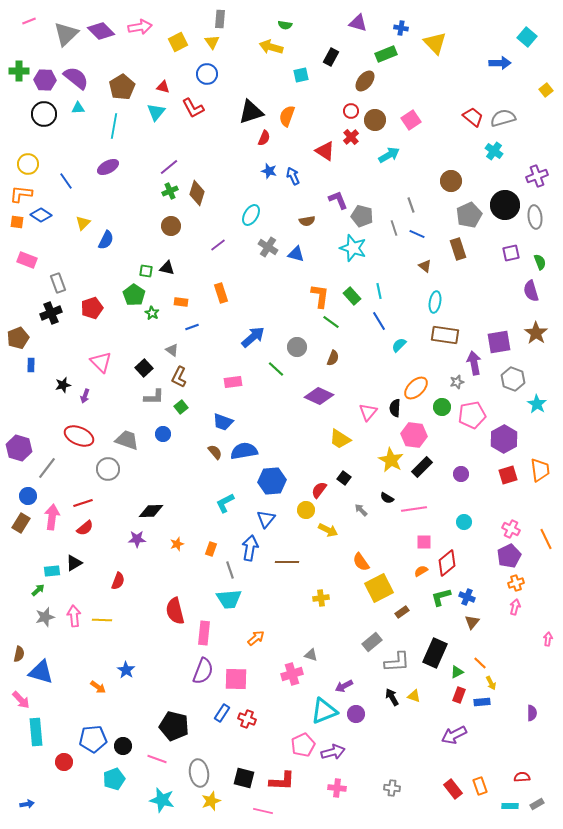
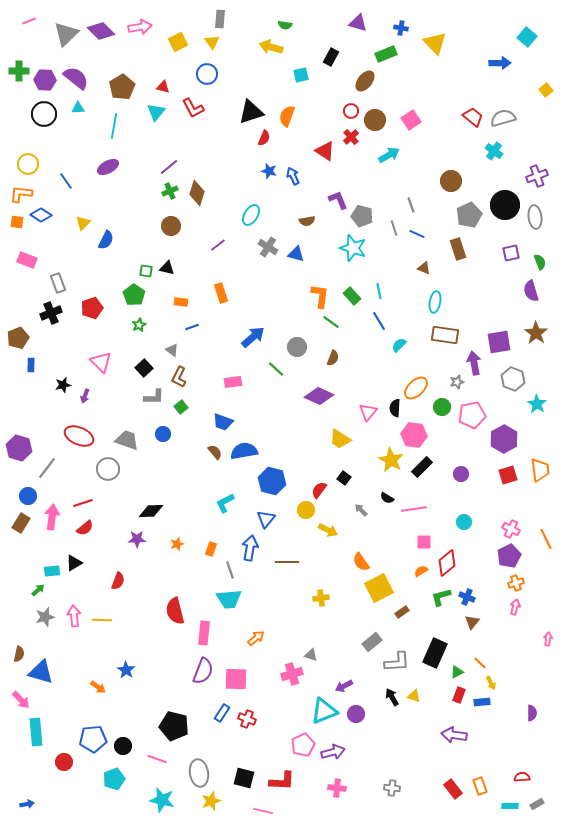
brown triangle at (425, 266): moved 1 px left, 2 px down; rotated 16 degrees counterclockwise
green star at (152, 313): moved 13 px left, 12 px down; rotated 16 degrees clockwise
blue hexagon at (272, 481): rotated 20 degrees clockwise
purple arrow at (454, 735): rotated 35 degrees clockwise
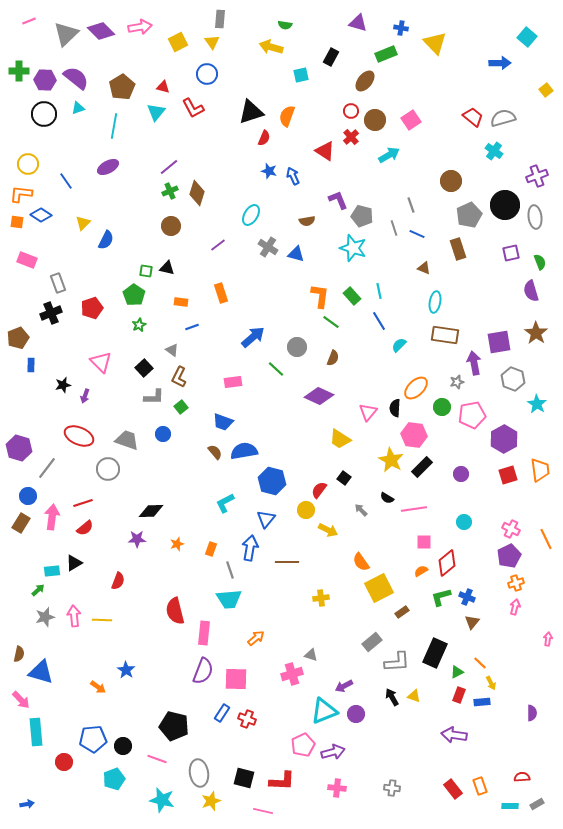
cyan triangle at (78, 108): rotated 16 degrees counterclockwise
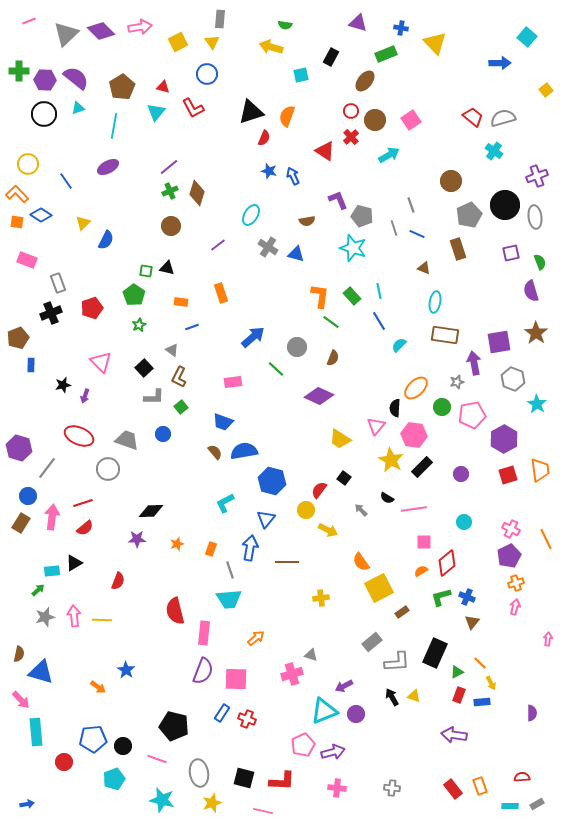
orange L-shape at (21, 194): moved 4 px left; rotated 40 degrees clockwise
pink triangle at (368, 412): moved 8 px right, 14 px down
yellow star at (211, 801): moved 1 px right, 2 px down
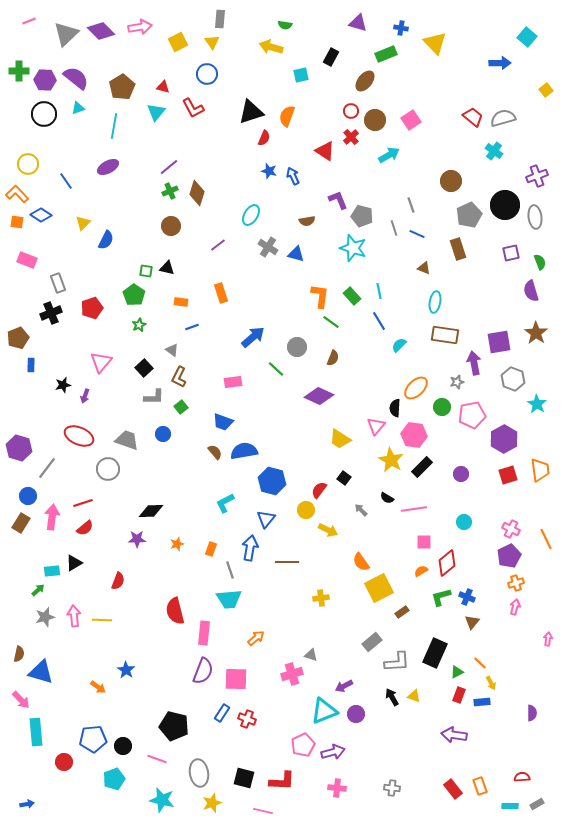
pink triangle at (101, 362): rotated 25 degrees clockwise
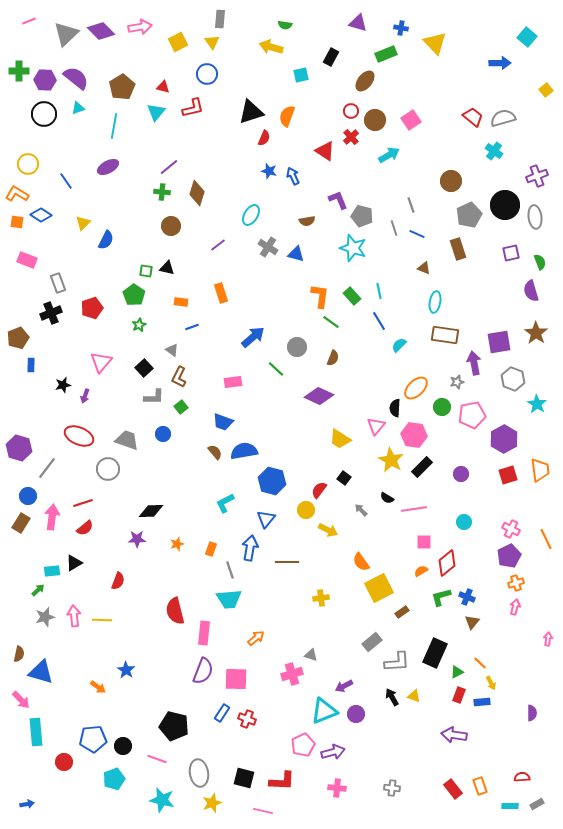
red L-shape at (193, 108): rotated 75 degrees counterclockwise
green cross at (170, 191): moved 8 px left, 1 px down; rotated 28 degrees clockwise
orange L-shape at (17, 194): rotated 15 degrees counterclockwise
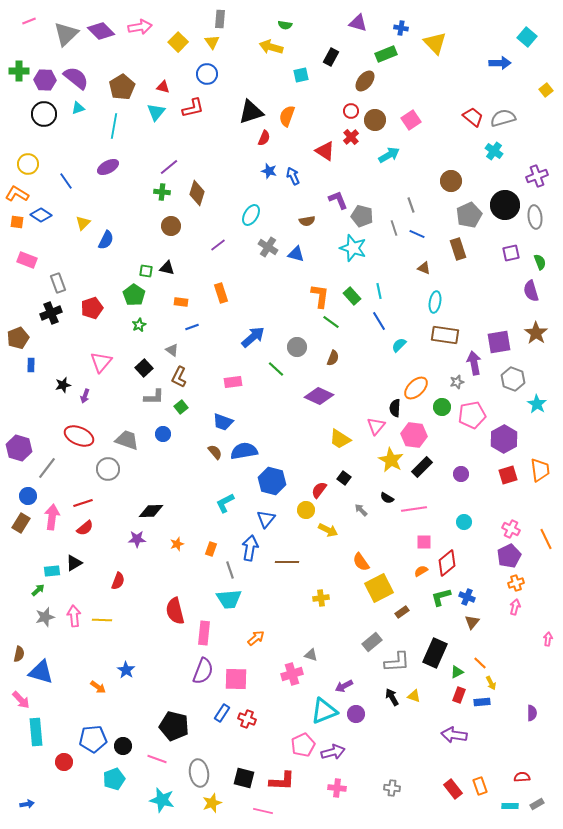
yellow square at (178, 42): rotated 18 degrees counterclockwise
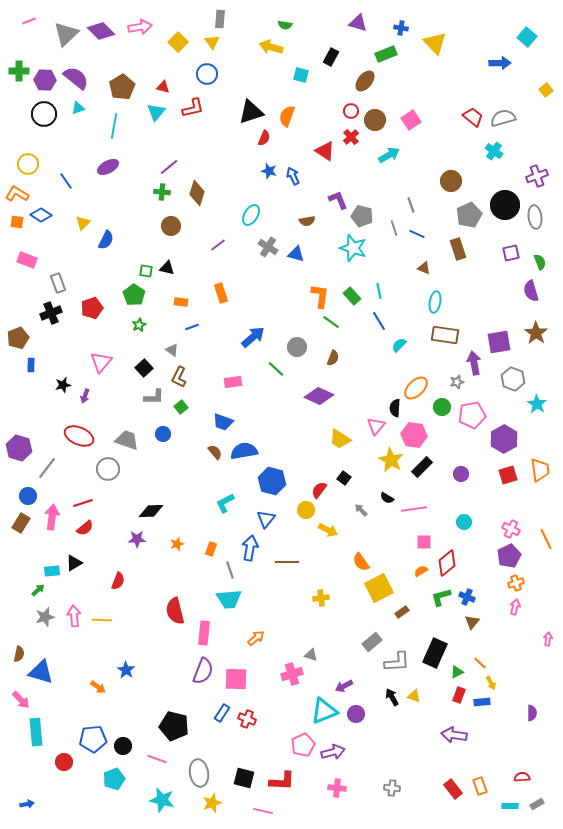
cyan square at (301, 75): rotated 28 degrees clockwise
